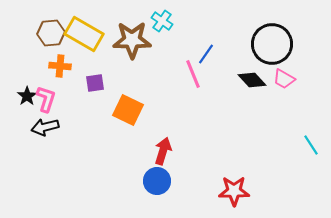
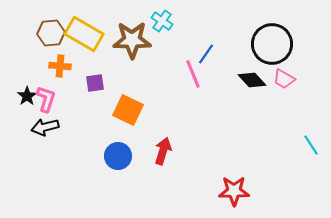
blue circle: moved 39 px left, 25 px up
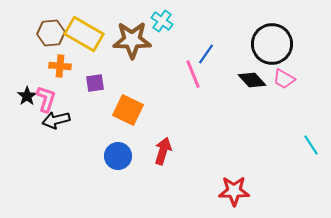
black arrow: moved 11 px right, 7 px up
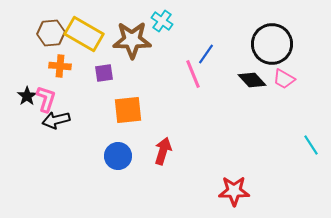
purple square: moved 9 px right, 10 px up
orange square: rotated 32 degrees counterclockwise
